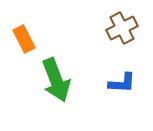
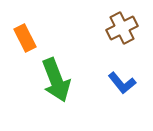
orange rectangle: moved 1 px right, 1 px up
blue L-shape: rotated 48 degrees clockwise
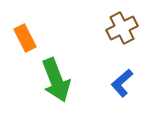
blue L-shape: rotated 88 degrees clockwise
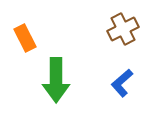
brown cross: moved 1 px right, 1 px down
green arrow: rotated 21 degrees clockwise
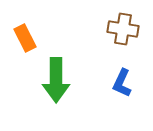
brown cross: rotated 36 degrees clockwise
blue L-shape: rotated 24 degrees counterclockwise
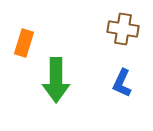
orange rectangle: moved 1 px left, 5 px down; rotated 44 degrees clockwise
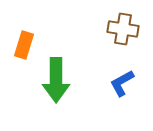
orange rectangle: moved 2 px down
blue L-shape: rotated 36 degrees clockwise
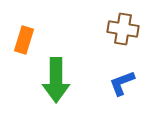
orange rectangle: moved 5 px up
blue L-shape: rotated 8 degrees clockwise
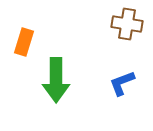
brown cross: moved 4 px right, 5 px up
orange rectangle: moved 2 px down
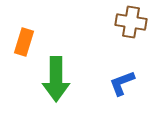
brown cross: moved 4 px right, 2 px up
green arrow: moved 1 px up
